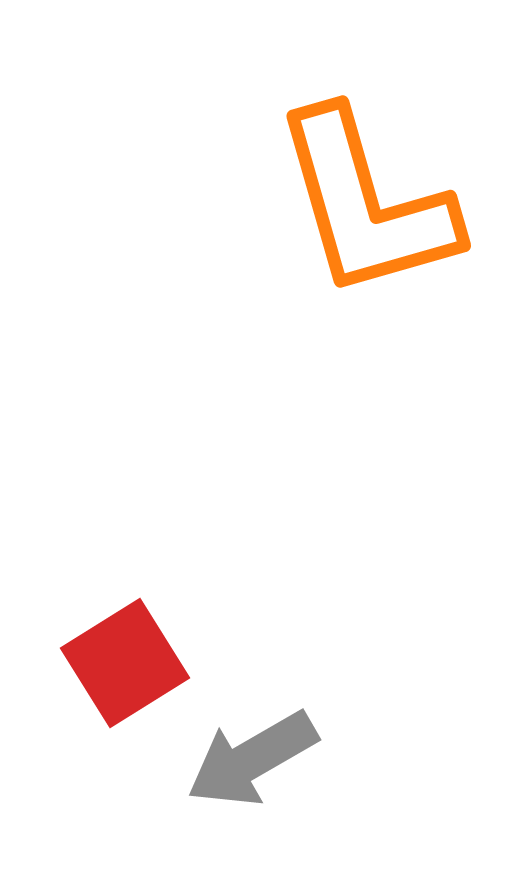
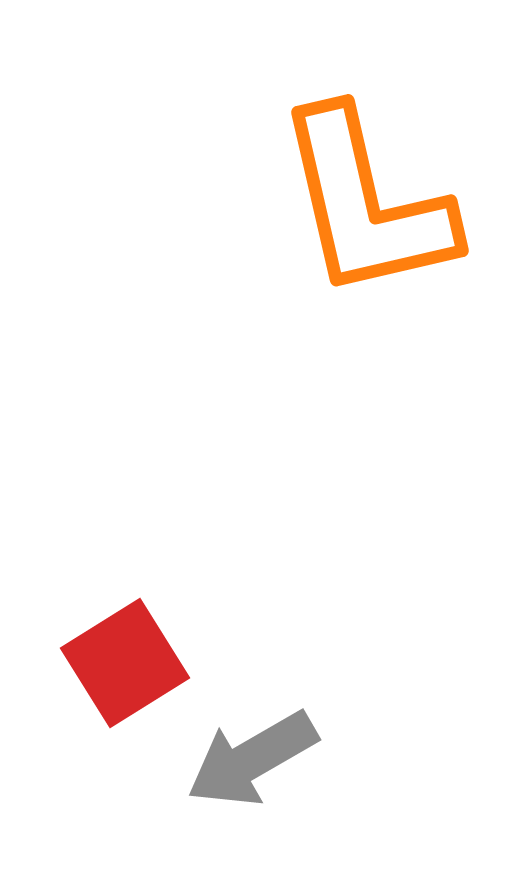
orange L-shape: rotated 3 degrees clockwise
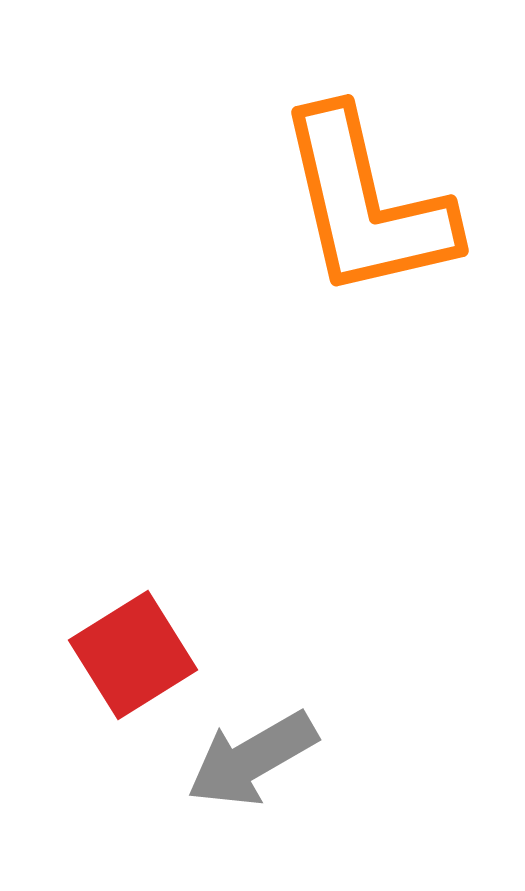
red square: moved 8 px right, 8 px up
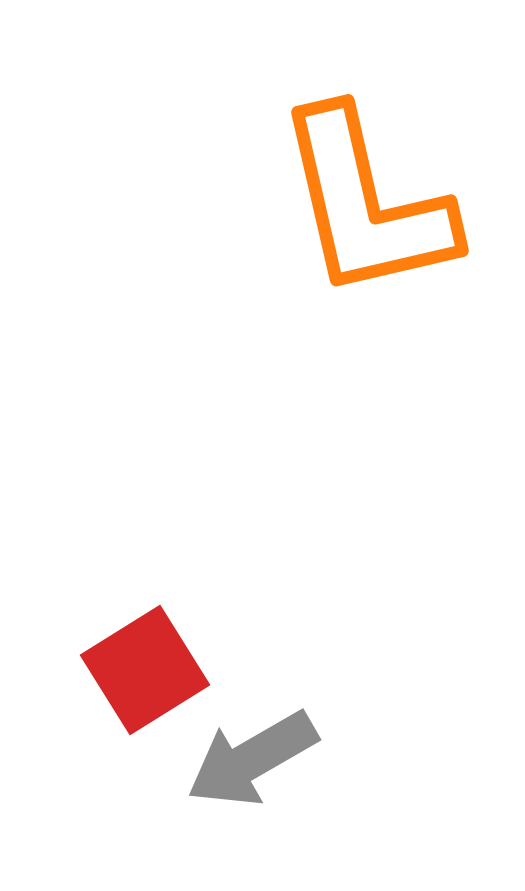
red square: moved 12 px right, 15 px down
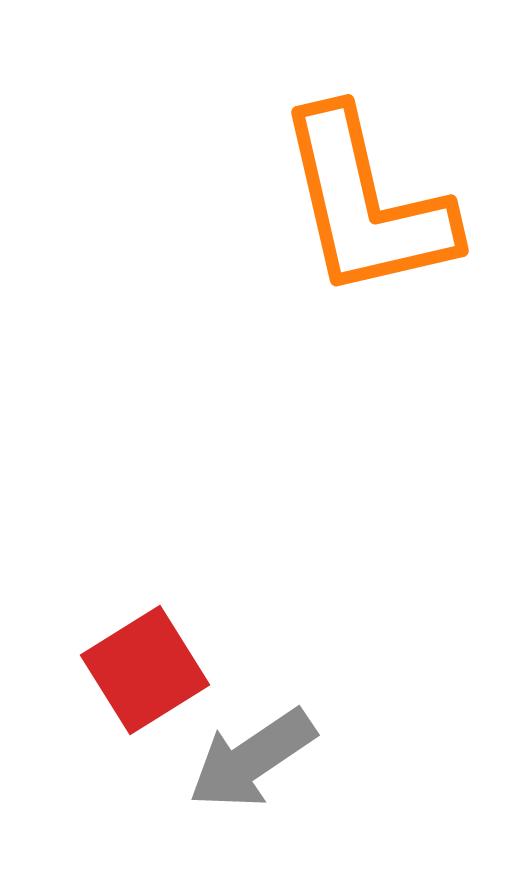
gray arrow: rotated 4 degrees counterclockwise
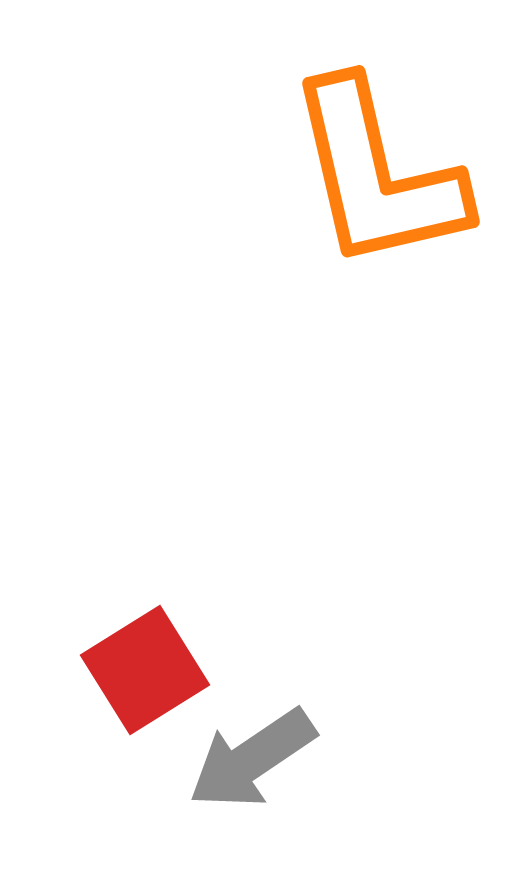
orange L-shape: moved 11 px right, 29 px up
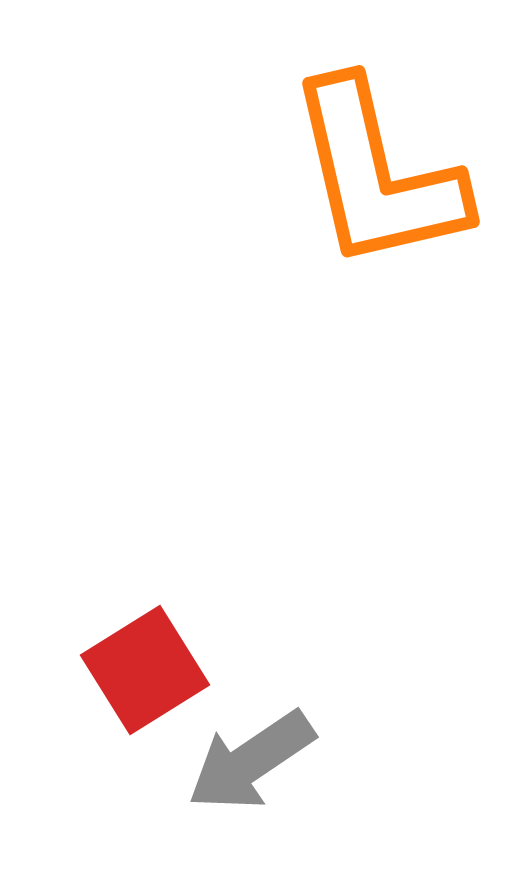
gray arrow: moved 1 px left, 2 px down
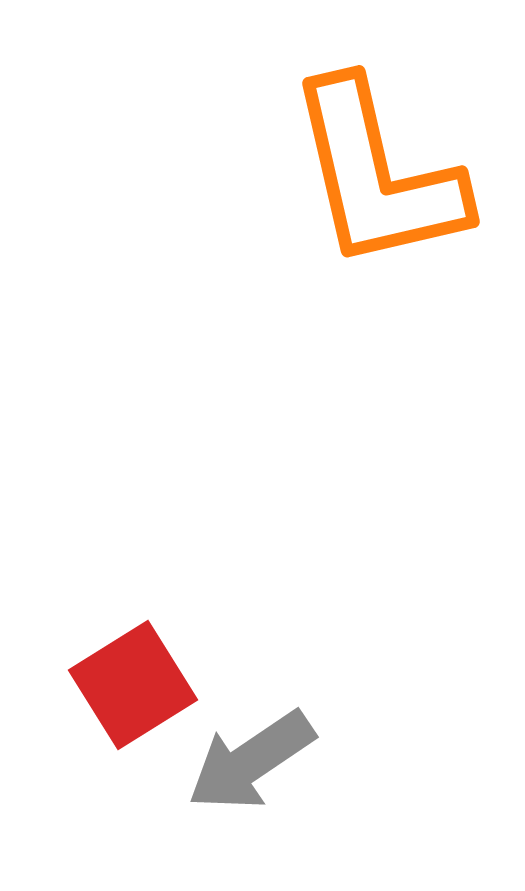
red square: moved 12 px left, 15 px down
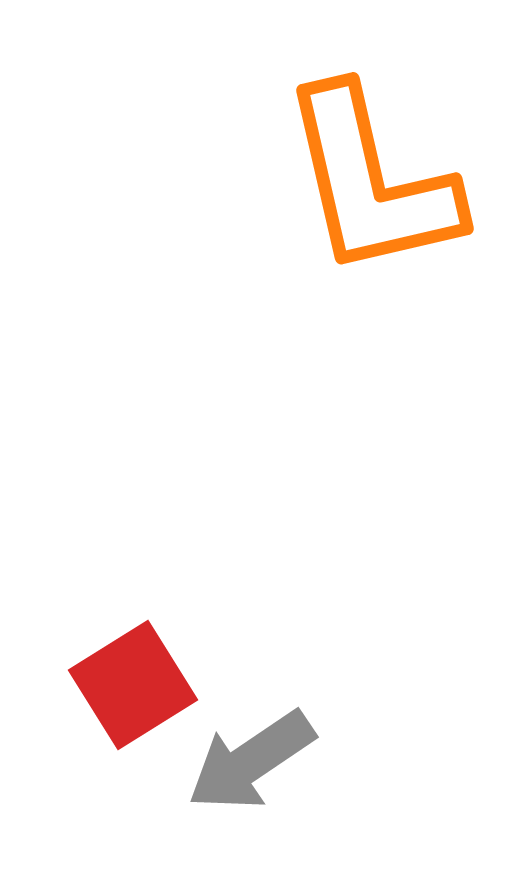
orange L-shape: moved 6 px left, 7 px down
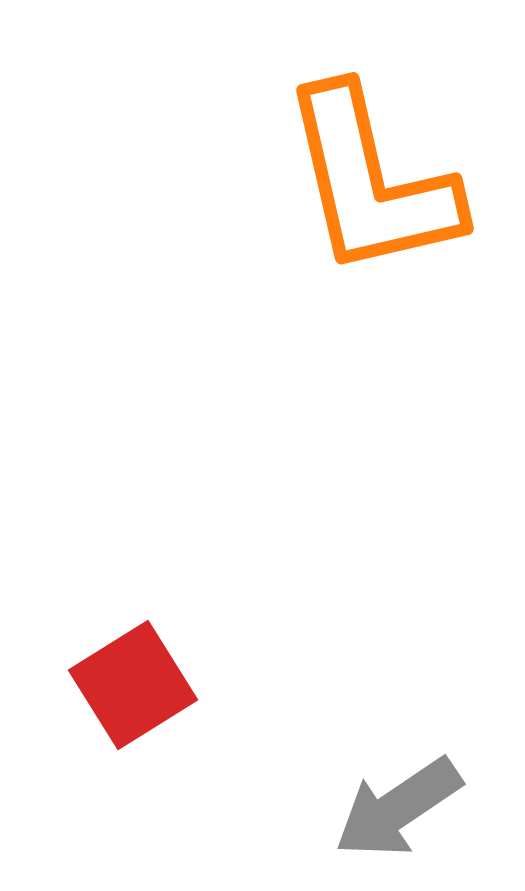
gray arrow: moved 147 px right, 47 px down
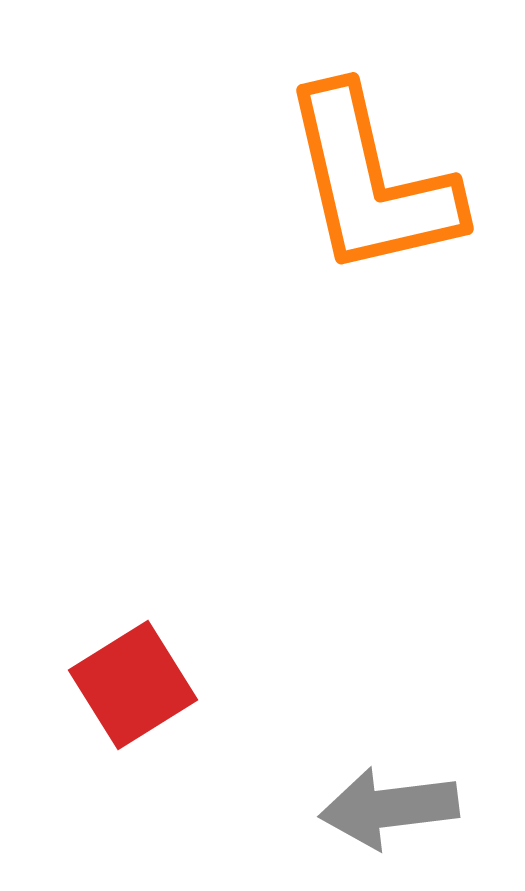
gray arrow: moved 9 px left; rotated 27 degrees clockwise
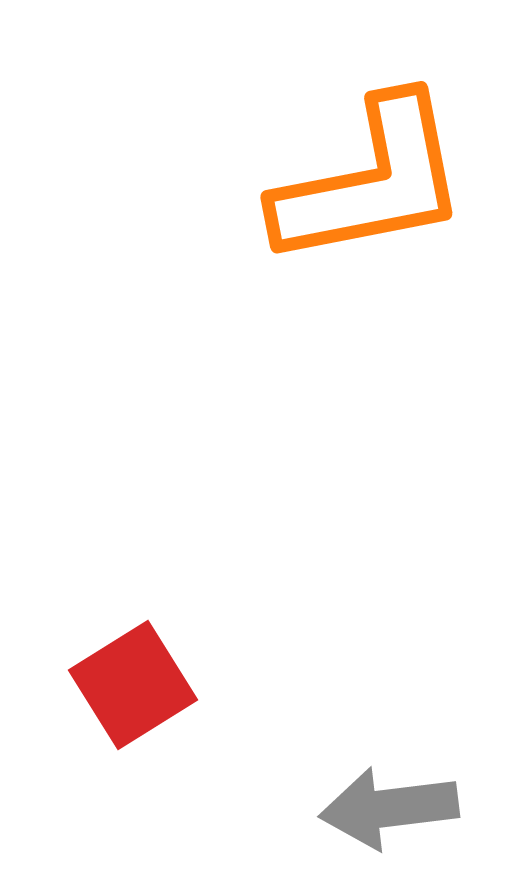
orange L-shape: rotated 88 degrees counterclockwise
